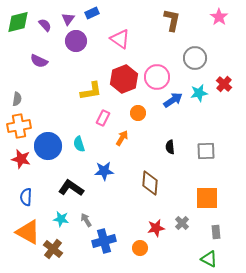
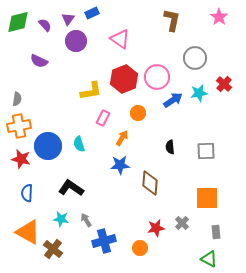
blue star at (104, 171): moved 16 px right, 6 px up
blue semicircle at (26, 197): moved 1 px right, 4 px up
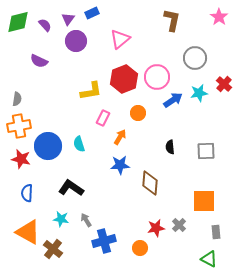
pink triangle at (120, 39): rotated 45 degrees clockwise
orange arrow at (122, 138): moved 2 px left, 1 px up
orange square at (207, 198): moved 3 px left, 3 px down
gray cross at (182, 223): moved 3 px left, 2 px down
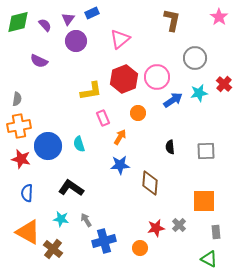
pink rectangle at (103, 118): rotated 49 degrees counterclockwise
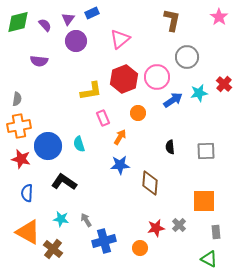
gray circle at (195, 58): moved 8 px left, 1 px up
purple semicircle at (39, 61): rotated 18 degrees counterclockwise
black L-shape at (71, 188): moved 7 px left, 6 px up
